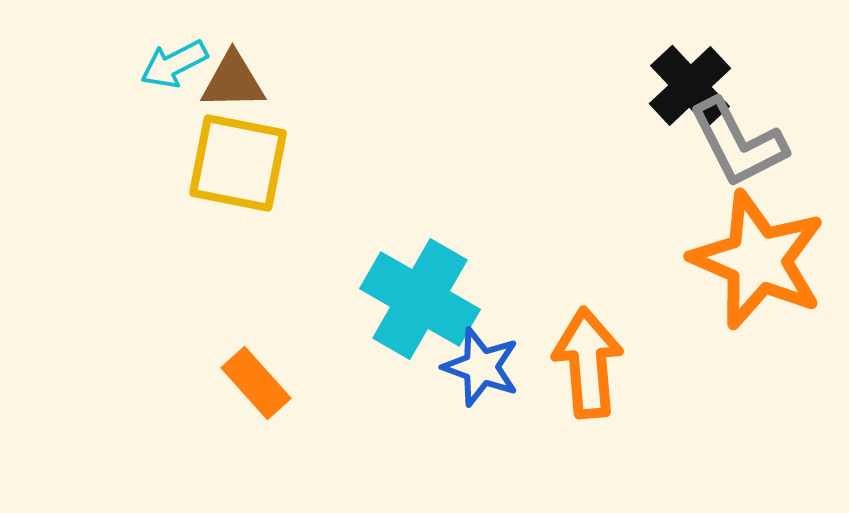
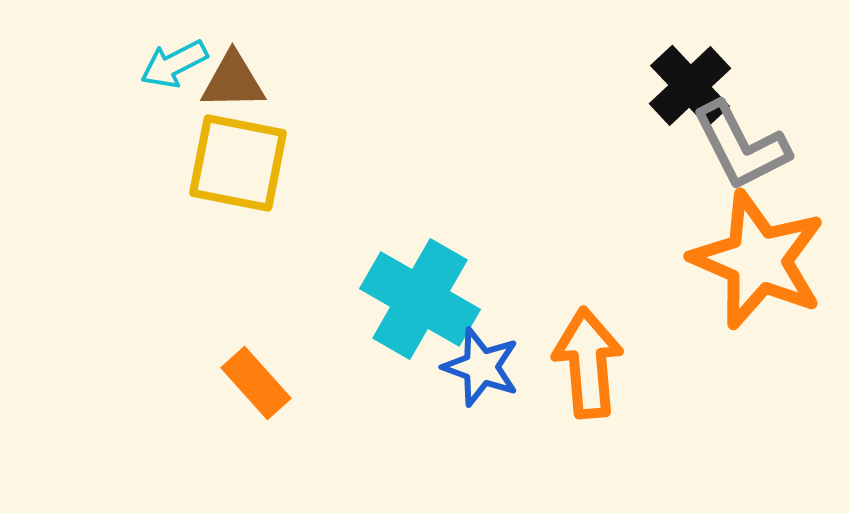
gray L-shape: moved 3 px right, 3 px down
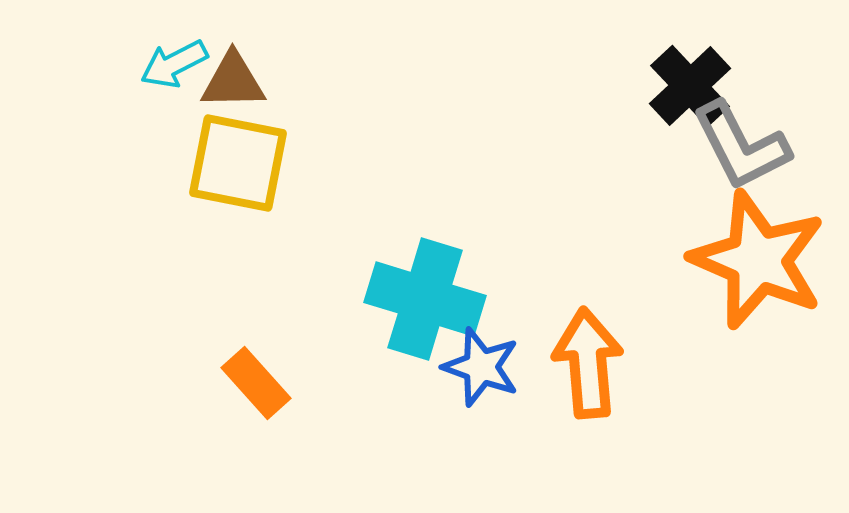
cyan cross: moved 5 px right; rotated 13 degrees counterclockwise
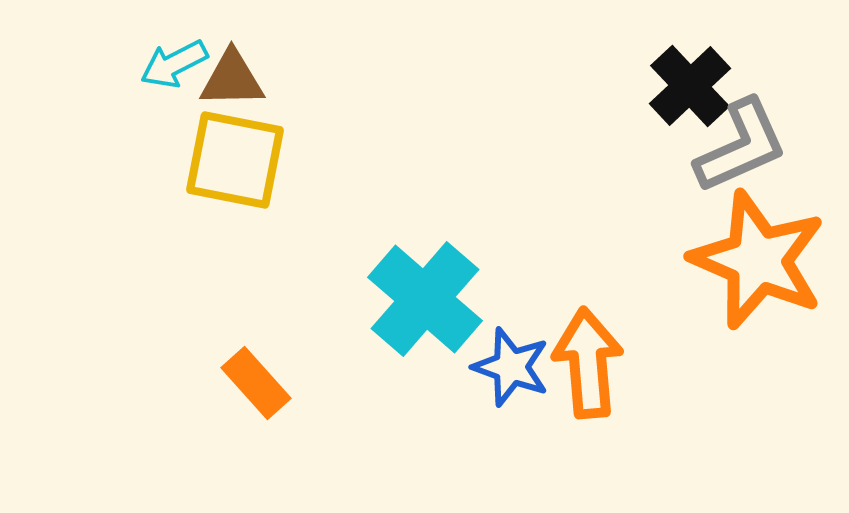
brown triangle: moved 1 px left, 2 px up
gray L-shape: rotated 87 degrees counterclockwise
yellow square: moved 3 px left, 3 px up
cyan cross: rotated 24 degrees clockwise
blue star: moved 30 px right
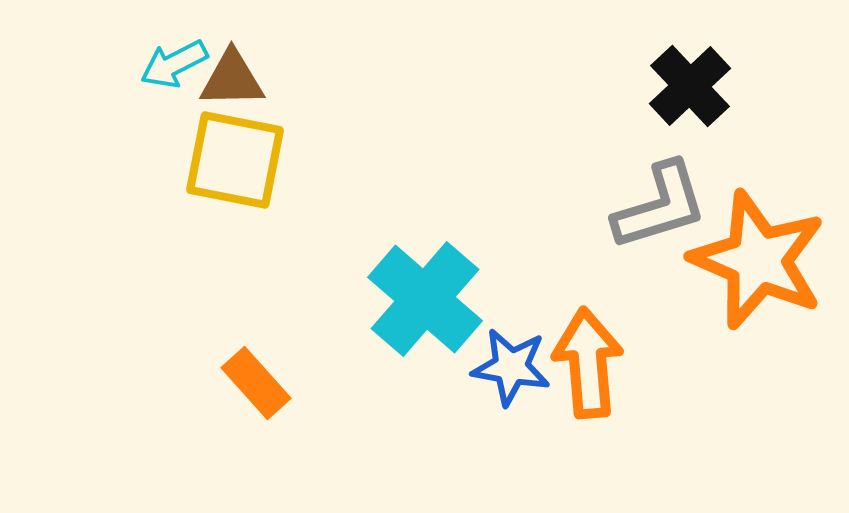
gray L-shape: moved 81 px left, 60 px down; rotated 7 degrees clockwise
blue star: rotated 10 degrees counterclockwise
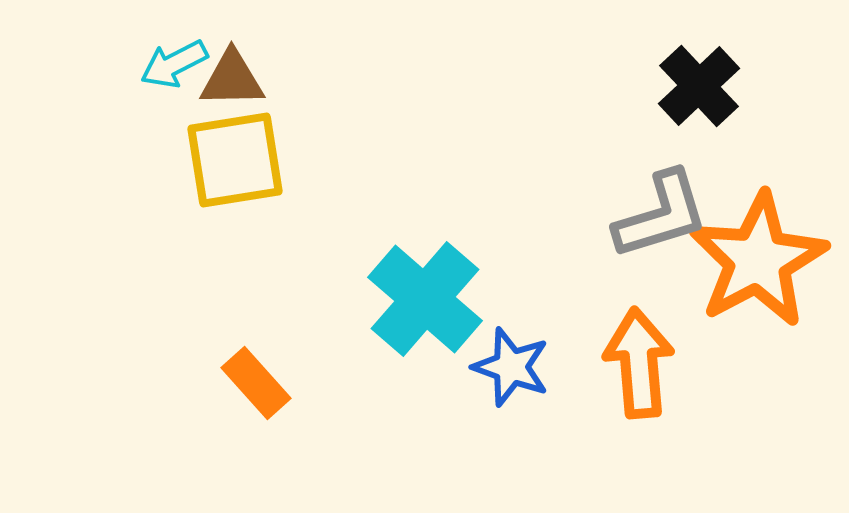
black cross: moved 9 px right
yellow square: rotated 20 degrees counterclockwise
gray L-shape: moved 1 px right, 9 px down
orange star: rotated 21 degrees clockwise
orange arrow: moved 51 px right
blue star: rotated 10 degrees clockwise
